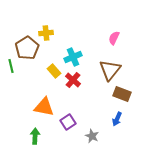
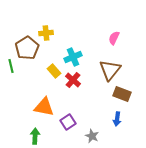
blue arrow: rotated 16 degrees counterclockwise
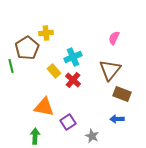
blue arrow: rotated 80 degrees clockwise
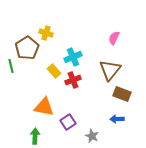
yellow cross: rotated 24 degrees clockwise
red cross: rotated 28 degrees clockwise
